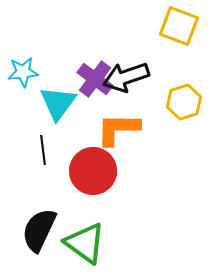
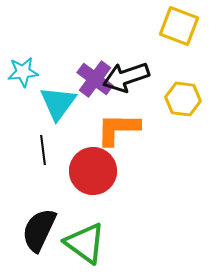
yellow hexagon: moved 1 px left, 3 px up; rotated 24 degrees clockwise
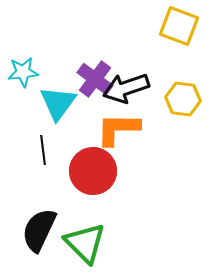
black arrow: moved 11 px down
green triangle: rotated 9 degrees clockwise
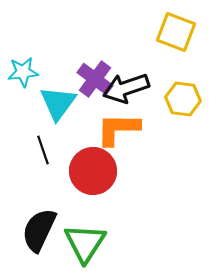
yellow square: moved 3 px left, 6 px down
black line: rotated 12 degrees counterclockwise
green triangle: rotated 18 degrees clockwise
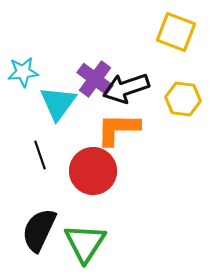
black line: moved 3 px left, 5 px down
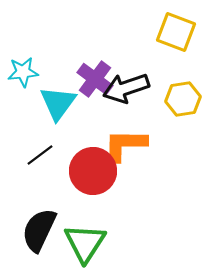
yellow hexagon: rotated 16 degrees counterclockwise
orange L-shape: moved 7 px right, 16 px down
black line: rotated 72 degrees clockwise
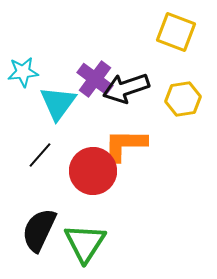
black line: rotated 12 degrees counterclockwise
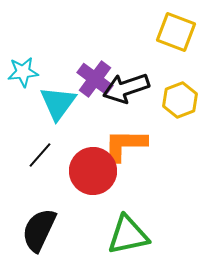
yellow hexagon: moved 3 px left, 1 px down; rotated 12 degrees counterclockwise
green triangle: moved 43 px right, 8 px up; rotated 45 degrees clockwise
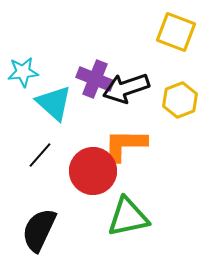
purple cross: rotated 15 degrees counterclockwise
cyan triangle: moved 4 px left; rotated 24 degrees counterclockwise
green triangle: moved 18 px up
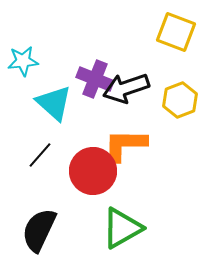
cyan star: moved 11 px up
green triangle: moved 6 px left, 11 px down; rotated 18 degrees counterclockwise
